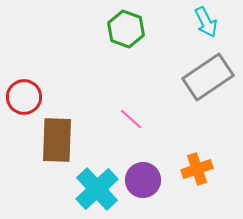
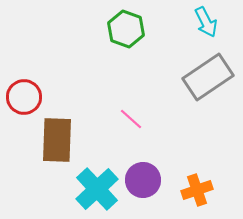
orange cross: moved 21 px down
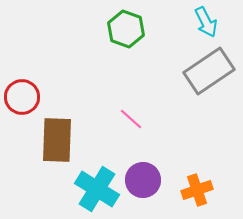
gray rectangle: moved 1 px right, 6 px up
red circle: moved 2 px left
cyan cross: rotated 15 degrees counterclockwise
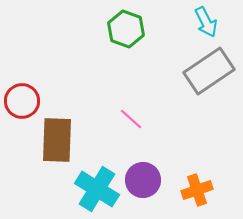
red circle: moved 4 px down
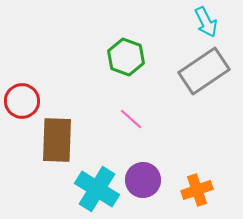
green hexagon: moved 28 px down
gray rectangle: moved 5 px left
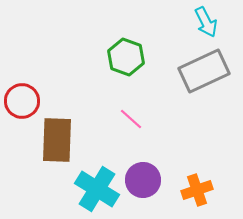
gray rectangle: rotated 9 degrees clockwise
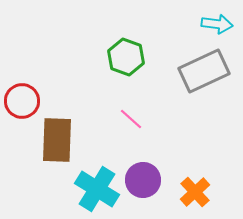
cyan arrow: moved 11 px right, 2 px down; rotated 56 degrees counterclockwise
orange cross: moved 2 px left, 2 px down; rotated 24 degrees counterclockwise
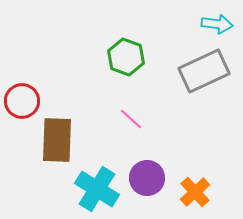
purple circle: moved 4 px right, 2 px up
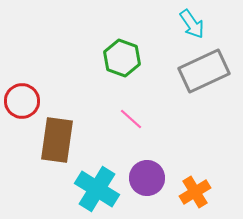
cyan arrow: moved 25 px left; rotated 48 degrees clockwise
green hexagon: moved 4 px left, 1 px down
brown rectangle: rotated 6 degrees clockwise
orange cross: rotated 12 degrees clockwise
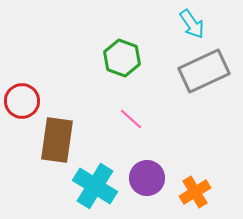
cyan cross: moved 2 px left, 3 px up
